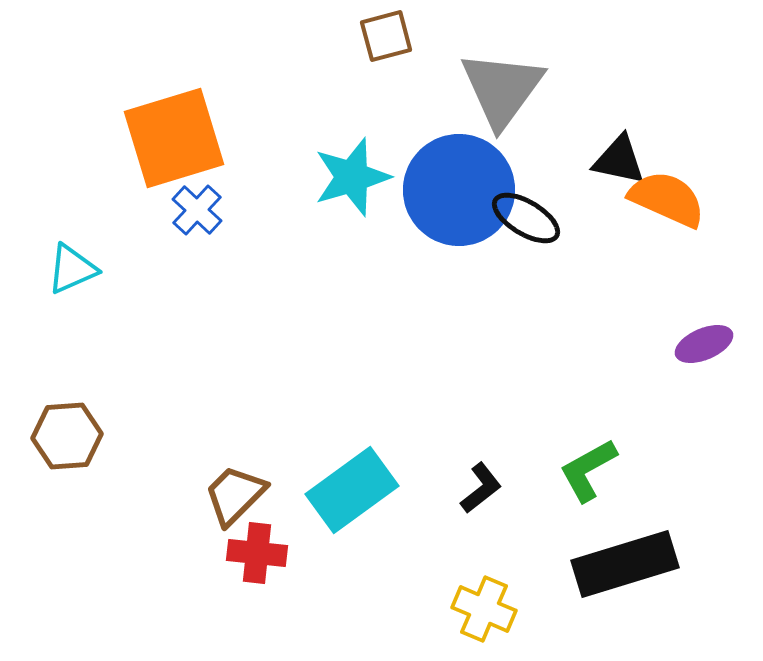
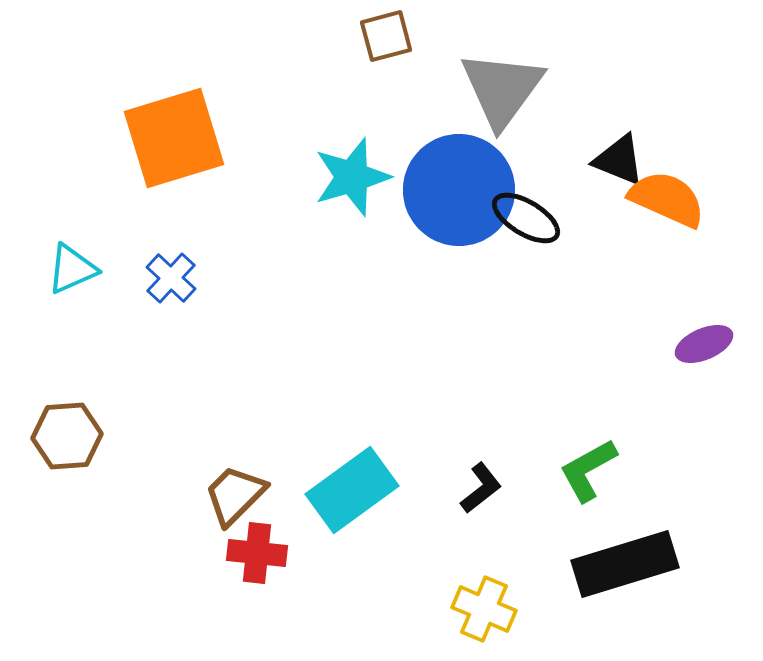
black triangle: rotated 10 degrees clockwise
blue cross: moved 26 px left, 68 px down
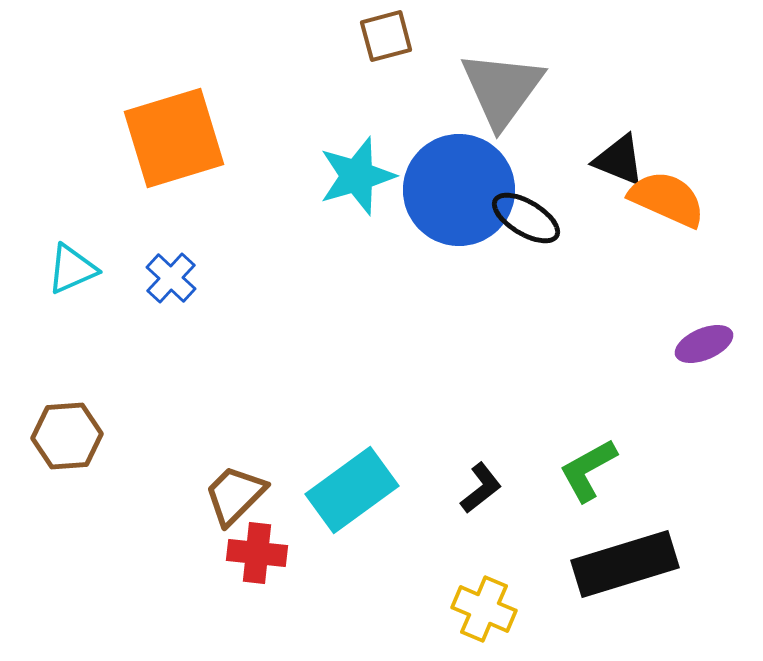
cyan star: moved 5 px right, 1 px up
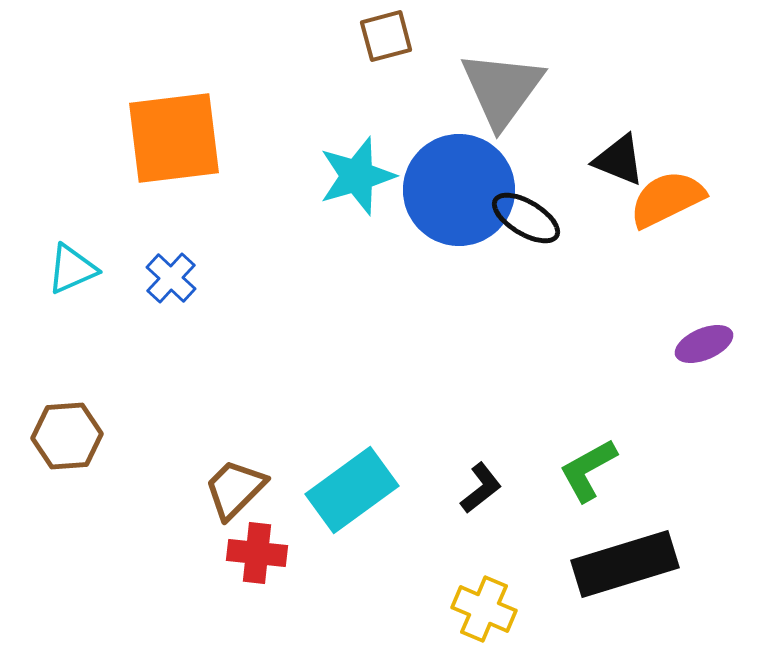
orange square: rotated 10 degrees clockwise
orange semicircle: rotated 50 degrees counterclockwise
brown trapezoid: moved 6 px up
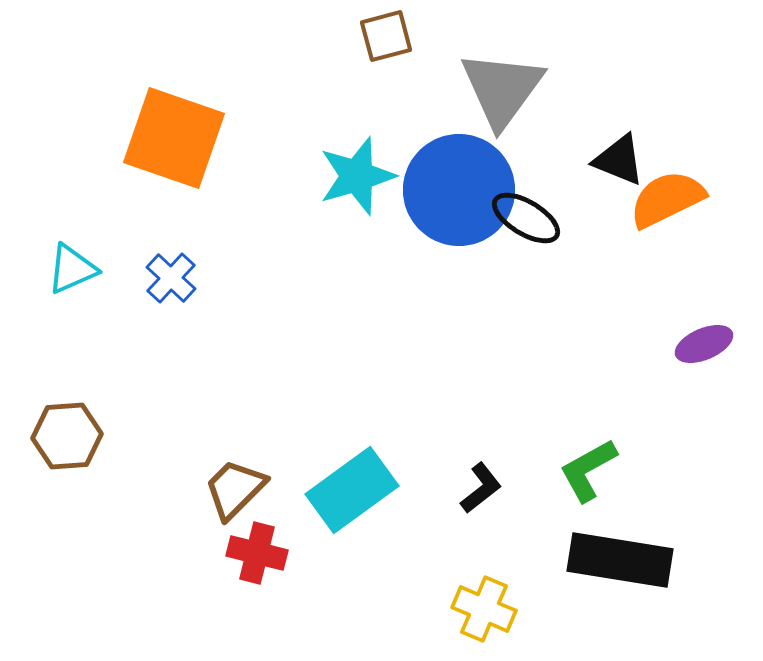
orange square: rotated 26 degrees clockwise
red cross: rotated 8 degrees clockwise
black rectangle: moved 5 px left, 4 px up; rotated 26 degrees clockwise
